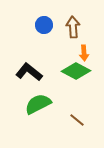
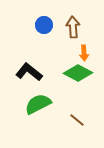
green diamond: moved 2 px right, 2 px down
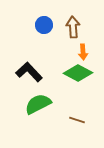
orange arrow: moved 1 px left, 1 px up
black L-shape: rotated 8 degrees clockwise
brown line: rotated 21 degrees counterclockwise
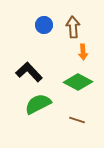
green diamond: moved 9 px down
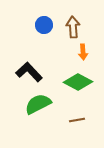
brown line: rotated 28 degrees counterclockwise
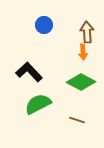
brown arrow: moved 14 px right, 5 px down
green diamond: moved 3 px right
brown line: rotated 28 degrees clockwise
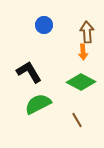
black L-shape: rotated 12 degrees clockwise
brown line: rotated 42 degrees clockwise
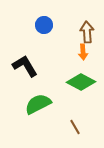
black L-shape: moved 4 px left, 6 px up
brown line: moved 2 px left, 7 px down
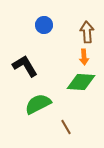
orange arrow: moved 1 px right, 5 px down
green diamond: rotated 24 degrees counterclockwise
brown line: moved 9 px left
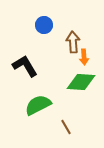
brown arrow: moved 14 px left, 10 px down
green semicircle: moved 1 px down
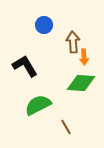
green diamond: moved 1 px down
